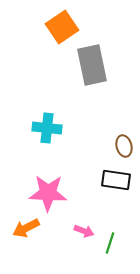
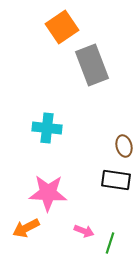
gray rectangle: rotated 9 degrees counterclockwise
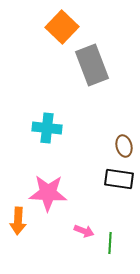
orange square: rotated 12 degrees counterclockwise
black rectangle: moved 3 px right, 1 px up
orange arrow: moved 8 px left, 7 px up; rotated 60 degrees counterclockwise
green line: rotated 15 degrees counterclockwise
